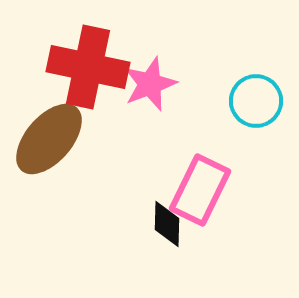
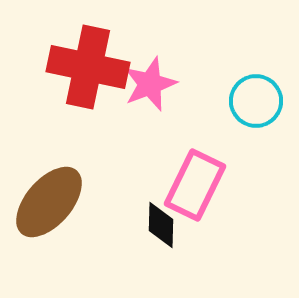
brown ellipse: moved 63 px down
pink rectangle: moved 5 px left, 5 px up
black diamond: moved 6 px left, 1 px down
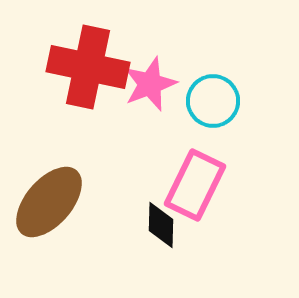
cyan circle: moved 43 px left
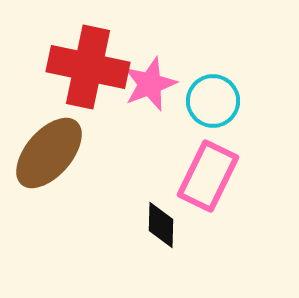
pink rectangle: moved 13 px right, 9 px up
brown ellipse: moved 49 px up
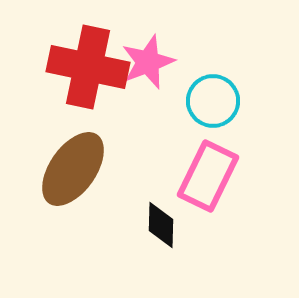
pink star: moved 2 px left, 22 px up
brown ellipse: moved 24 px right, 16 px down; rotated 6 degrees counterclockwise
